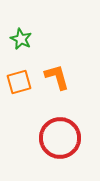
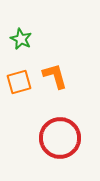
orange L-shape: moved 2 px left, 1 px up
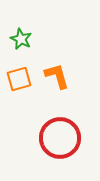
orange L-shape: moved 2 px right
orange square: moved 3 px up
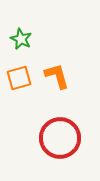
orange square: moved 1 px up
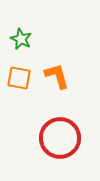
orange square: rotated 25 degrees clockwise
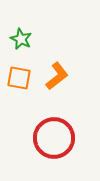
orange L-shape: rotated 68 degrees clockwise
red circle: moved 6 px left
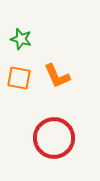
green star: rotated 10 degrees counterclockwise
orange L-shape: rotated 104 degrees clockwise
